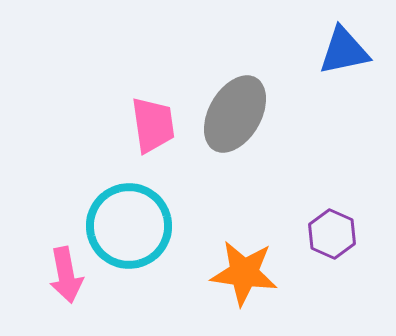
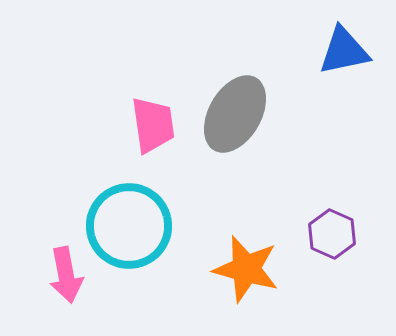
orange star: moved 2 px right, 4 px up; rotated 8 degrees clockwise
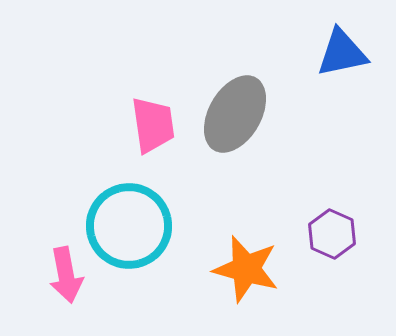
blue triangle: moved 2 px left, 2 px down
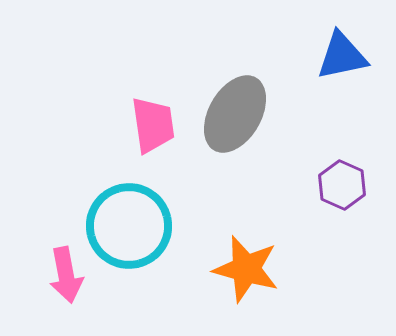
blue triangle: moved 3 px down
purple hexagon: moved 10 px right, 49 px up
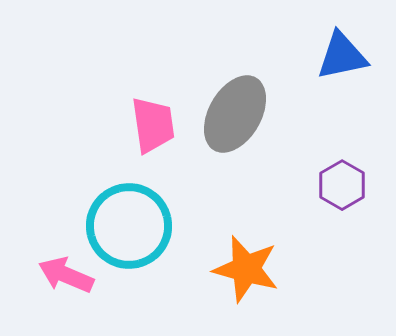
purple hexagon: rotated 6 degrees clockwise
pink arrow: rotated 124 degrees clockwise
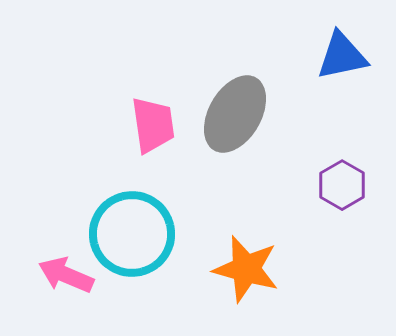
cyan circle: moved 3 px right, 8 px down
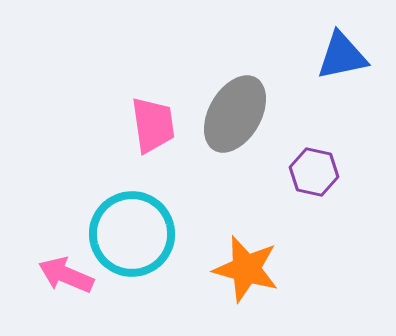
purple hexagon: moved 28 px left, 13 px up; rotated 18 degrees counterclockwise
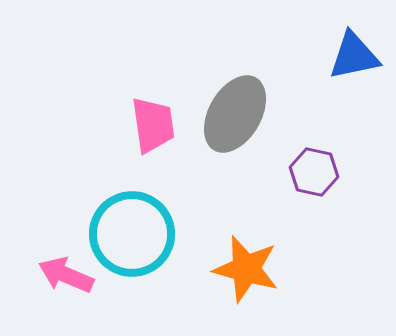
blue triangle: moved 12 px right
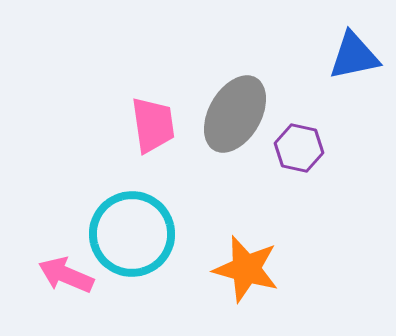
purple hexagon: moved 15 px left, 24 px up
